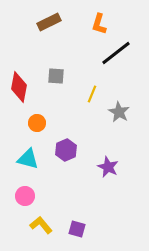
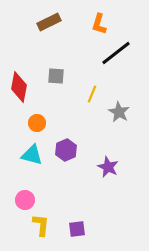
cyan triangle: moved 4 px right, 4 px up
pink circle: moved 4 px down
yellow L-shape: rotated 45 degrees clockwise
purple square: rotated 24 degrees counterclockwise
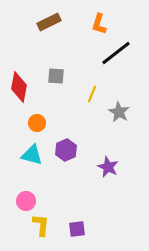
pink circle: moved 1 px right, 1 px down
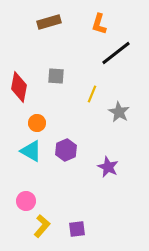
brown rectangle: rotated 10 degrees clockwise
cyan triangle: moved 1 px left, 4 px up; rotated 15 degrees clockwise
yellow L-shape: moved 1 px right, 1 px down; rotated 35 degrees clockwise
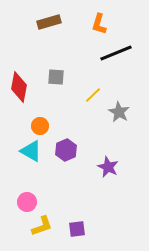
black line: rotated 16 degrees clockwise
gray square: moved 1 px down
yellow line: moved 1 px right, 1 px down; rotated 24 degrees clockwise
orange circle: moved 3 px right, 3 px down
pink circle: moved 1 px right, 1 px down
yellow L-shape: rotated 30 degrees clockwise
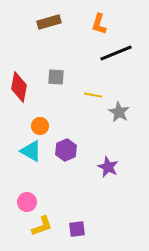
yellow line: rotated 54 degrees clockwise
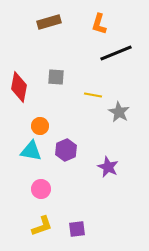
cyan triangle: rotated 20 degrees counterclockwise
pink circle: moved 14 px right, 13 px up
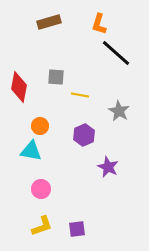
black line: rotated 64 degrees clockwise
yellow line: moved 13 px left
gray star: moved 1 px up
purple hexagon: moved 18 px right, 15 px up
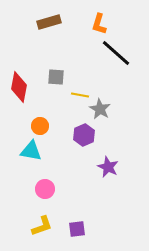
gray star: moved 19 px left, 2 px up
pink circle: moved 4 px right
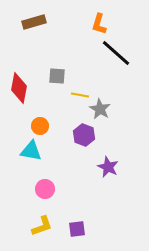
brown rectangle: moved 15 px left
gray square: moved 1 px right, 1 px up
red diamond: moved 1 px down
purple hexagon: rotated 15 degrees counterclockwise
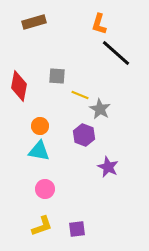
red diamond: moved 2 px up
yellow line: rotated 12 degrees clockwise
cyan triangle: moved 8 px right
